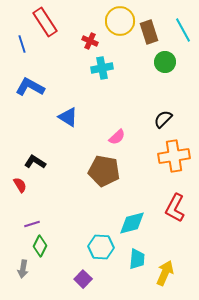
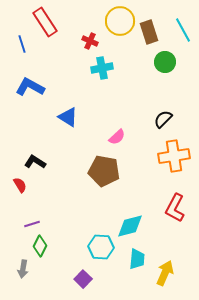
cyan diamond: moved 2 px left, 3 px down
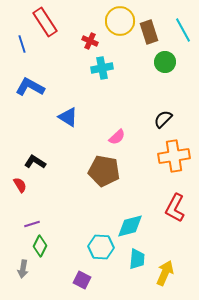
purple square: moved 1 px left, 1 px down; rotated 18 degrees counterclockwise
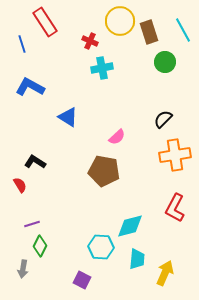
orange cross: moved 1 px right, 1 px up
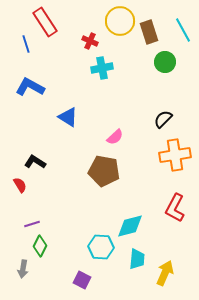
blue line: moved 4 px right
pink semicircle: moved 2 px left
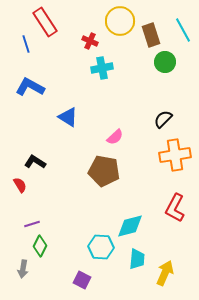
brown rectangle: moved 2 px right, 3 px down
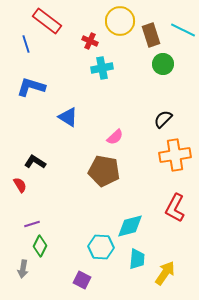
red rectangle: moved 2 px right, 1 px up; rotated 20 degrees counterclockwise
cyan line: rotated 35 degrees counterclockwise
green circle: moved 2 px left, 2 px down
blue L-shape: moved 1 px right; rotated 12 degrees counterclockwise
yellow arrow: rotated 10 degrees clockwise
